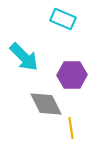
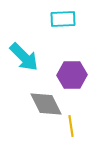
cyan rectangle: rotated 25 degrees counterclockwise
yellow line: moved 2 px up
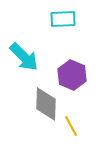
purple hexagon: rotated 24 degrees clockwise
gray diamond: rotated 28 degrees clockwise
yellow line: rotated 20 degrees counterclockwise
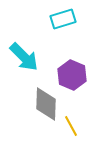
cyan rectangle: rotated 15 degrees counterclockwise
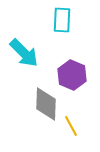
cyan rectangle: moved 1 px left, 1 px down; rotated 70 degrees counterclockwise
cyan arrow: moved 4 px up
